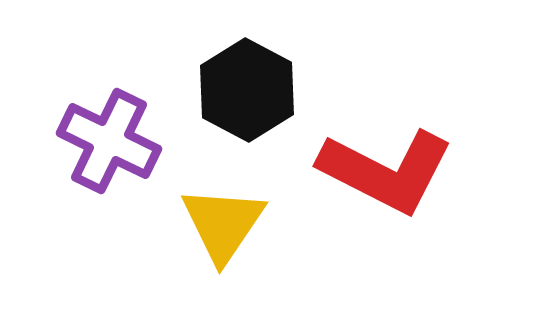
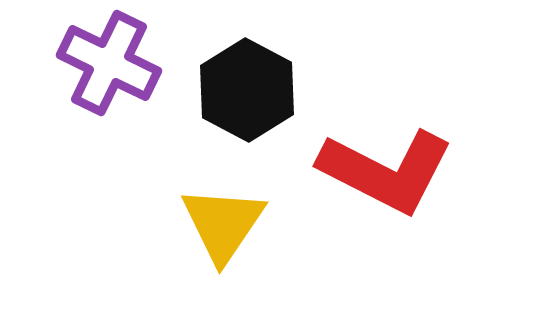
purple cross: moved 78 px up
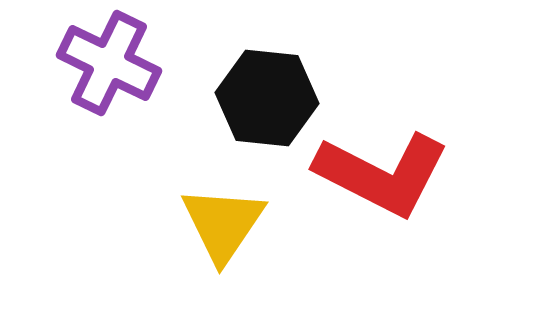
black hexagon: moved 20 px right, 8 px down; rotated 22 degrees counterclockwise
red L-shape: moved 4 px left, 3 px down
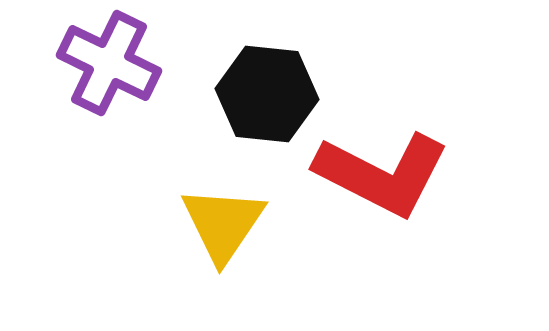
black hexagon: moved 4 px up
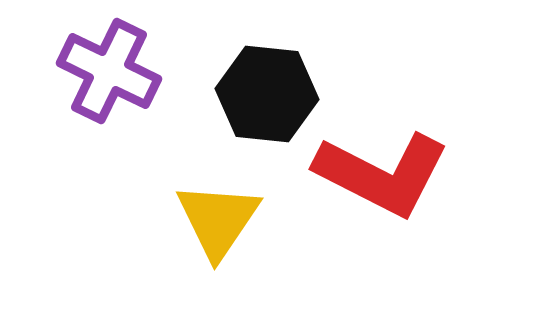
purple cross: moved 8 px down
yellow triangle: moved 5 px left, 4 px up
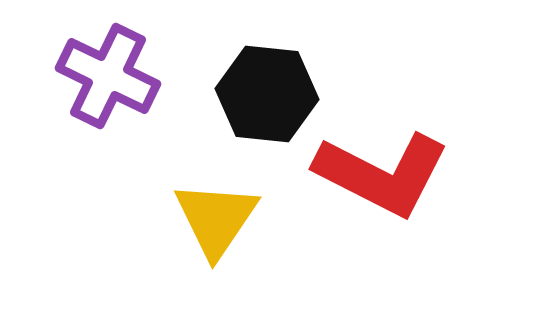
purple cross: moved 1 px left, 5 px down
yellow triangle: moved 2 px left, 1 px up
